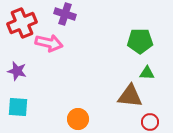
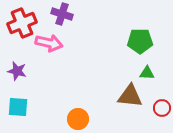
purple cross: moved 3 px left
red circle: moved 12 px right, 14 px up
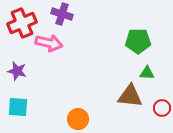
green pentagon: moved 2 px left
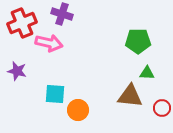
cyan square: moved 37 px right, 13 px up
orange circle: moved 9 px up
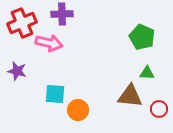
purple cross: rotated 20 degrees counterclockwise
green pentagon: moved 4 px right, 4 px up; rotated 25 degrees clockwise
red circle: moved 3 px left, 1 px down
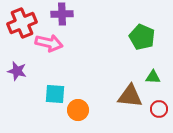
green triangle: moved 6 px right, 4 px down
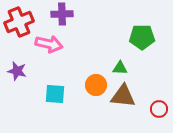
red cross: moved 3 px left, 1 px up
green pentagon: rotated 25 degrees counterclockwise
pink arrow: moved 1 px down
green triangle: moved 33 px left, 9 px up
brown triangle: moved 7 px left
orange circle: moved 18 px right, 25 px up
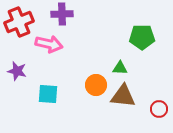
cyan square: moved 7 px left
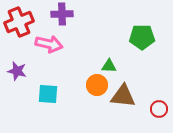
green triangle: moved 11 px left, 2 px up
orange circle: moved 1 px right
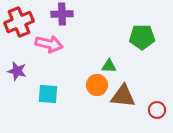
red circle: moved 2 px left, 1 px down
